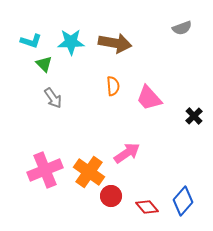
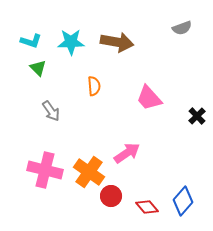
brown arrow: moved 2 px right, 1 px up
green triangle: moved 6 px left, 4 px down
orange semicircle: moved 19 px left
gray arrow: moved 2 px left, 13 px down
black cross: moved 3 px right
pink cross: rotated 36 degrees clockwise
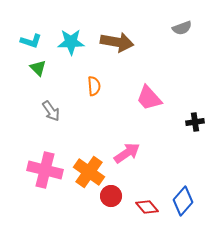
black cross: moved 2 px left, 6 px down; rotated 36 degrees clockwise
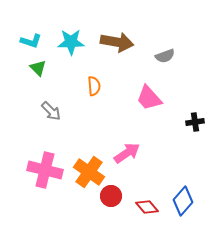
gray semicircle: moved 17 px left, 28 px down
gray arrow: rotated 10 degrees counterclockwise
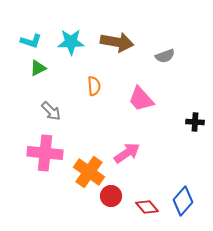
green triangle: rotated 48 degrees clockwise
pink trapezoid: moved 8 px left, 1 px down
black cross: rotated 12 degrees clockwise
pink cross: moved 17 px up; rotated 8 degrees counterclockwise
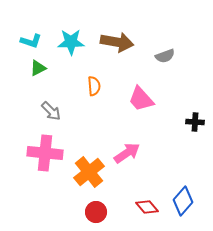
orange cross: rotated 16 degrees clockwise
red circle: moved 15 px left, 16 px down
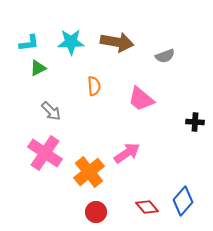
cyan L-shape: moved 2 px left, 2 px down; rotated 25 degrees counterclockwise
pink trapezoid: rotated 8 degrees counterclockwise
pink cross: rotated 28 degrees clockwise
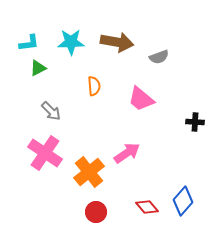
gray semicircle: moved 6 px left, 1 px down
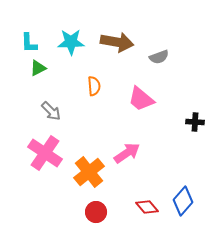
cyan L-shape: rotated 95 degrees clockwise
